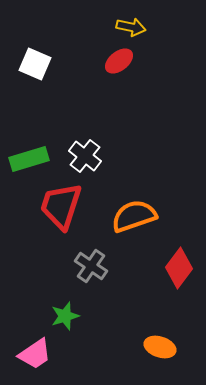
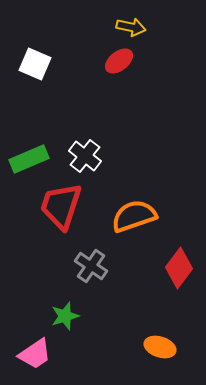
green rectangle: rotated 6 degrees counterclockwise
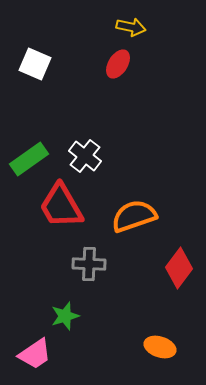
red ellipse: moved 1 px left, 3 px down; rotated 20 degrees counterclockwise
green rectangle: rotated 12 degrees counterclockwise
red trapezoid: rotated 48 degrees counterclockwise
gray cross: moved 2 px left, 2 px up; rotated 32 degrees counterclockwise
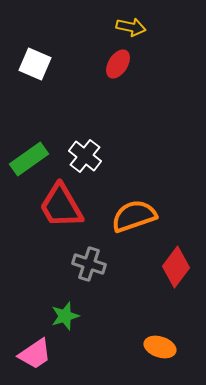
gray cross: rotated 16 degrees clockwise
red diamond: moved 3 px left, 1 px up
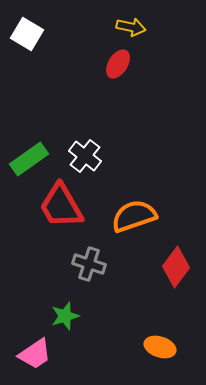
white square: moved 8 px left, 30 px up; rotated 8 degrees clockwise
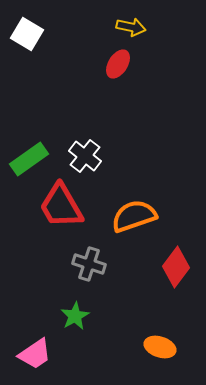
green star: moved 10 px right; rotated 12 degrees counterclockwise
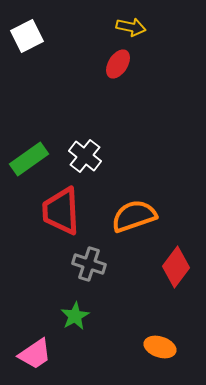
white square: moved 2 px down; rotated 32 degrees clockwise
red trapezoid: moved 5 px down; rotated 27 degrees clockwise
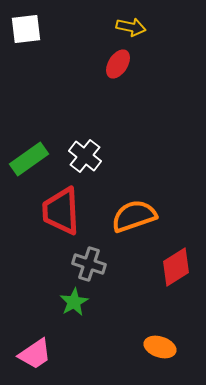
white square: moved 1 px left, 7 px up; rotated 20 degrees clockwise
red diamond: rotated 21 degrees clockwise
green star: moved 1 px left, 14 px up
